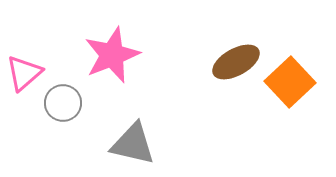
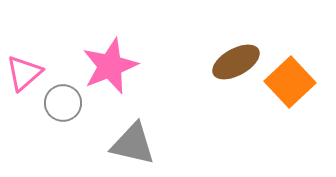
pink star: moved 2 px left, 11 px down
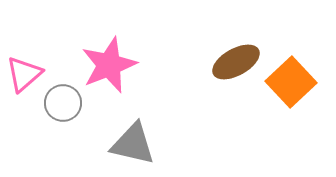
pink star: moved 1 px left, 1 px up
pink triangle: moved 1 px down
orange square: moved 1 px right
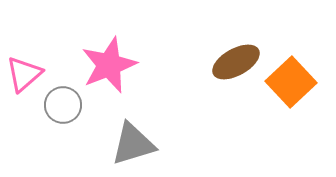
gray circle: moved 2 px down
gray triangle: rotated 30 degrees counterclockwise
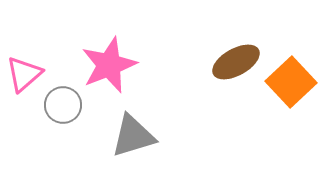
gray triangle: moved 8 px up
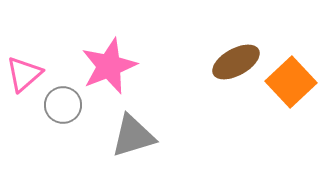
pink star: moved 1 px down
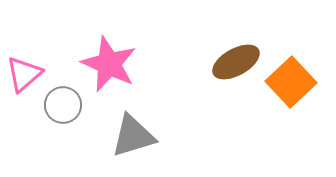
pink star: moved 2 px up; rotated 26 degrees counterclockwise
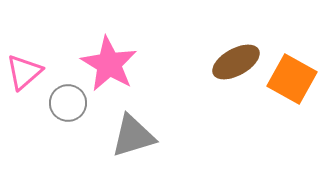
pink star: rotated 6 degrees clockwise
pink triangle: moved 2 px up
orange square: moved 1 px right, 3 px up; rotated 18 degrees counterclockwise
gray circle: moved 5 px right, 2 px up
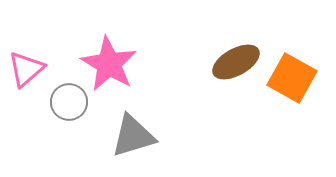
pink triangle: moved 2 px right, 3 px up
orange square: moved 1 px up
gray circle: moved 1 px right, 1 px up
